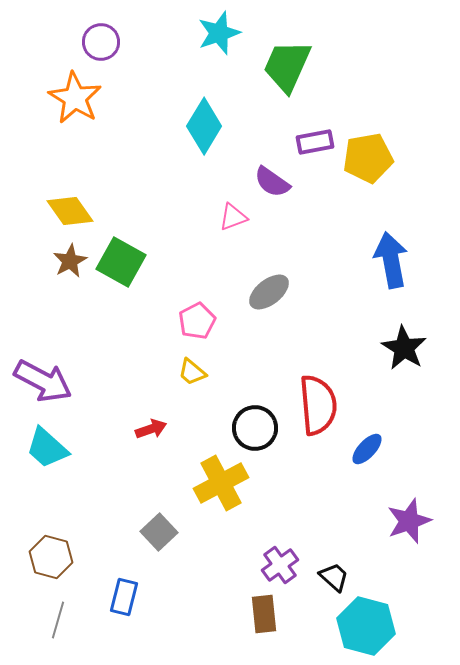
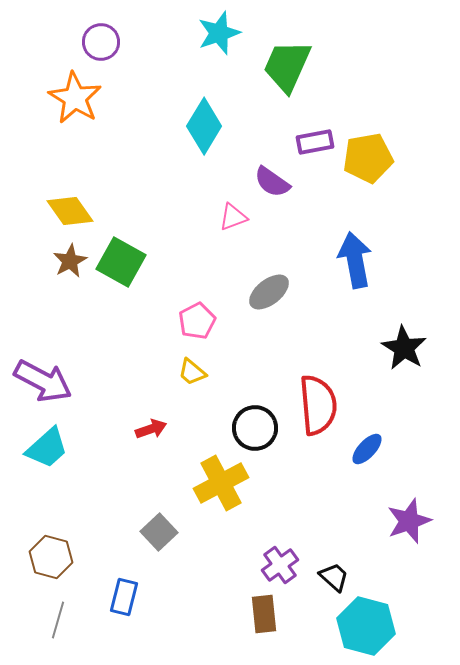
blue arrow: moved 36 px left
cyan trapezoid: rotated 84 degrees counterclockwise
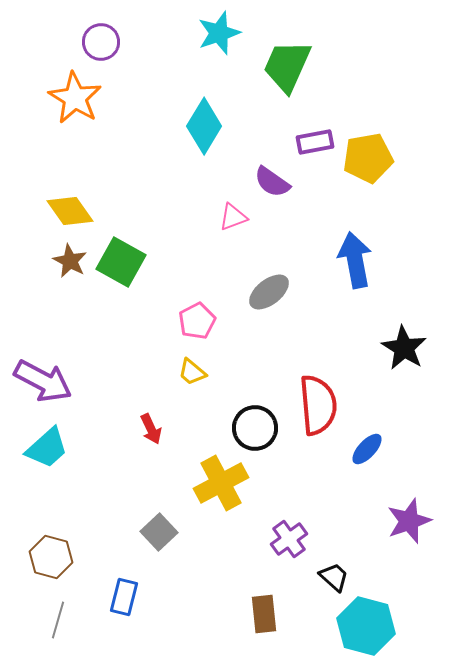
brown star: rotated 16 degrees counterclockwise
red arrow: rotated 84 degrees clockwise
purple cross: moved 9 px right, 26 px up
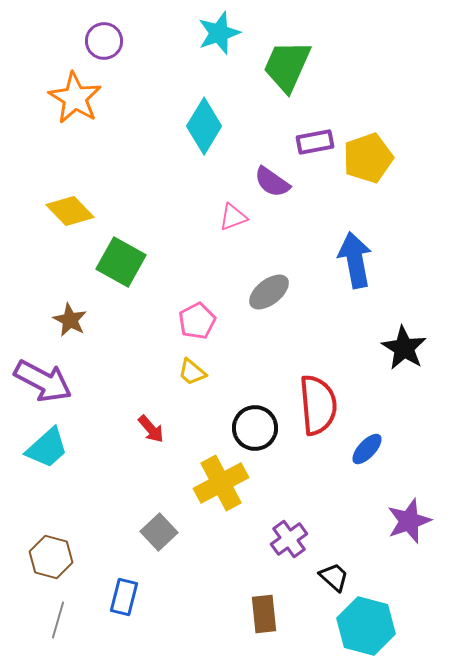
purple circle: moved 3 px right, 1 px up
yellow pentagon: rotated 9 degrees counterclockwise
yellow diamond: rotated 9 degrees counterclockwise
brown star: moved 59 px down
red arrow: rotated 16 degrees counterclockwise
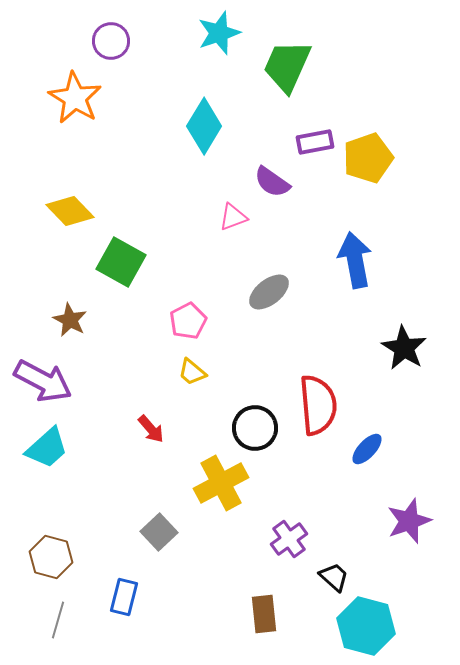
purple circle: moved 7 px right
pink pentagon: moved 9 px left
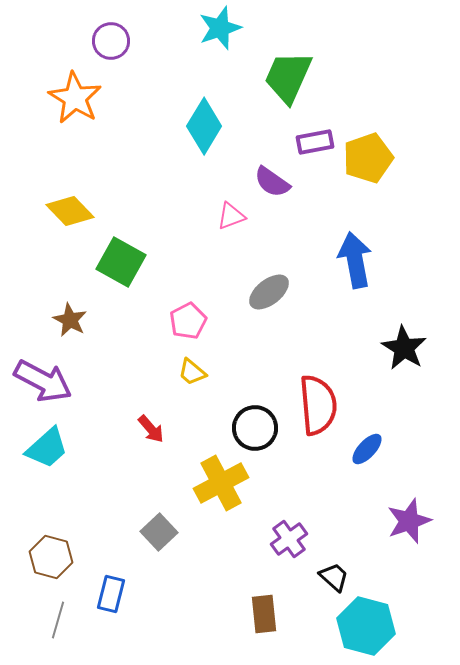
cyan star: moved 1 px right, 5 px up
green trapezoid: moved 1 px right, 11 px down
pink triangle: moved 2 px left, 1 px up
blue rectangle: moved 13 px left, 3 px up
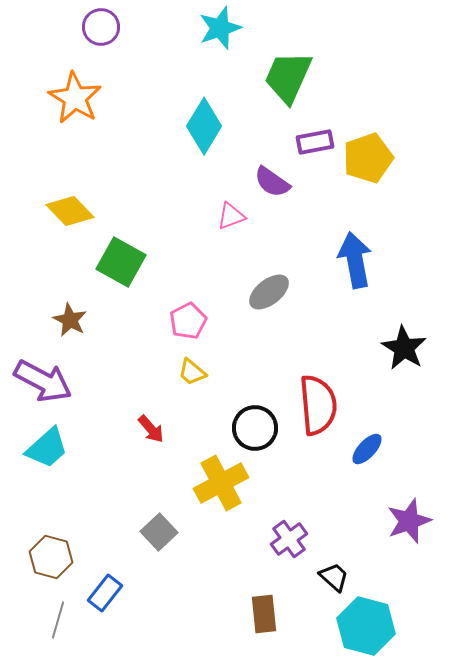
purple circle: moved 10 px left, 14 px up
blue rectangle: moved 6 px left, 1 px up; rotated 24 degrees clockwise
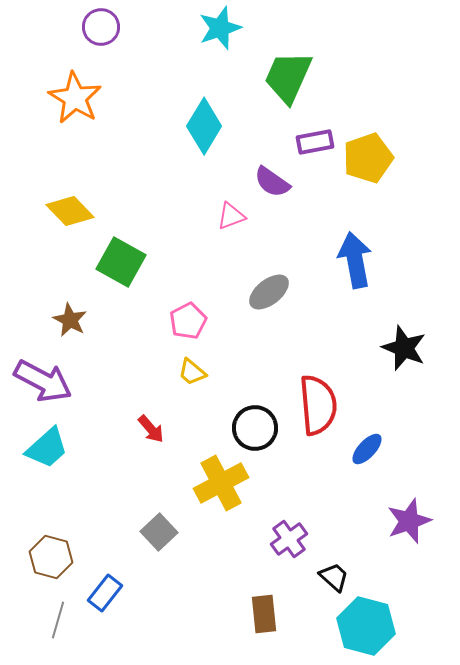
black star: rotated 9 degrees counterclockwise
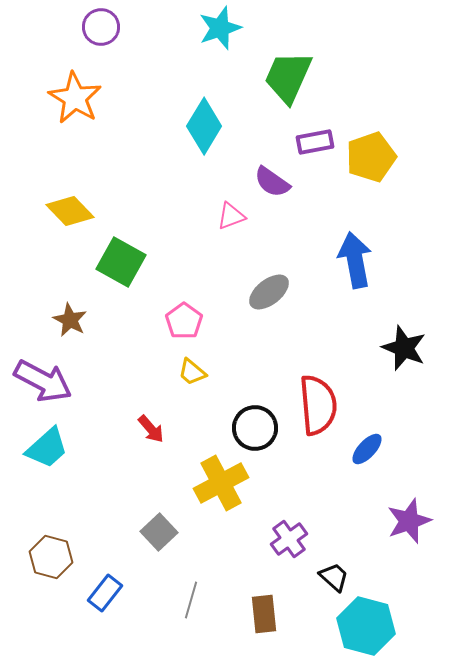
yellow pentagon: moved 3 px right, 1 px up
pink pentagon: moved 4 px left; rotated 9 degrees counterclockwise
gray line: moved 133 px right, 20 px up
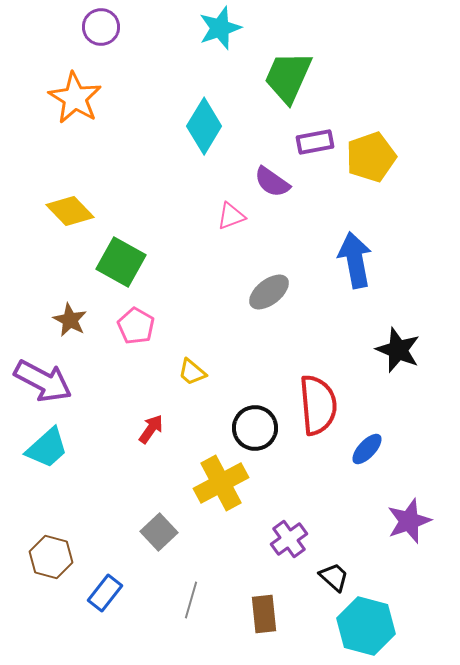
pink pentagon: moved 48 px left, 5 px down; rotated 6 degrees counterclockwise
black star: moved 6 px left, 2 px down
red arrow: rotated 104 degrees counterclockwise
